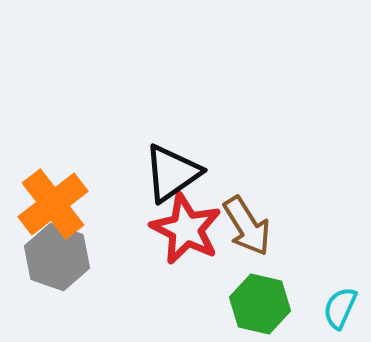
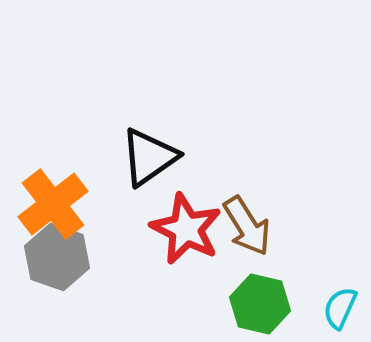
black triangle: moved 23 px left, 16 px up
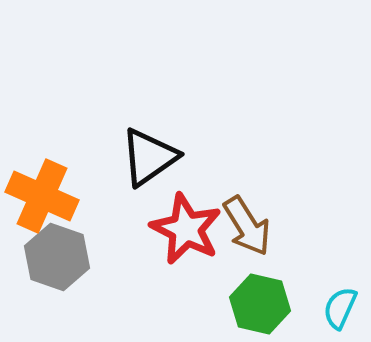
orange cross: moved 11 px left, 8 px up; rotated 28 degrees counterclockwise
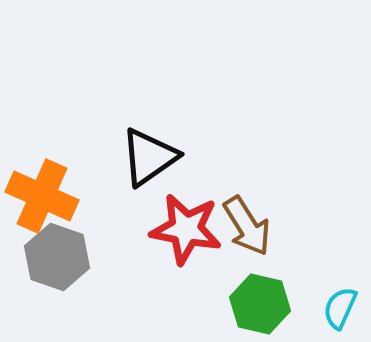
red star: rotated 16 degrees counterclockwise
